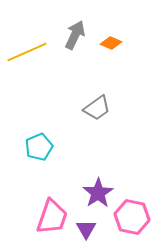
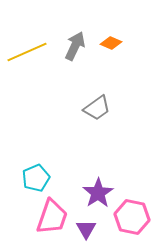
gray arrow: moved 11 px down
cyan pentagon: moved 3 px left, 31 px down
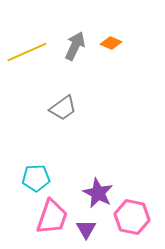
gray trapezoid: moved 34 px left
cyan pentagon: rotated 20 degrees clockwise
purple star: rotated 12 degrees counterclockwise
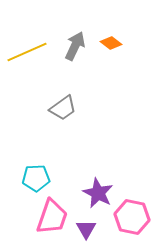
orange diamond: rotated 15 degrees clockwise
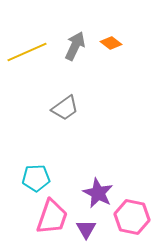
gray trapezoid: moved 2 px right
